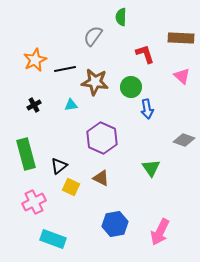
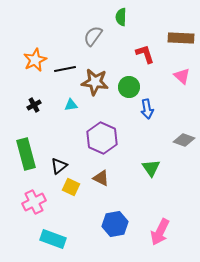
green circle: moved 2 px left
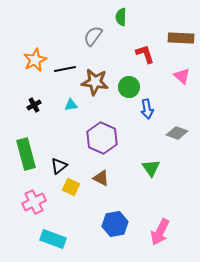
gray diamond: moved 7 px left, 7 px up
